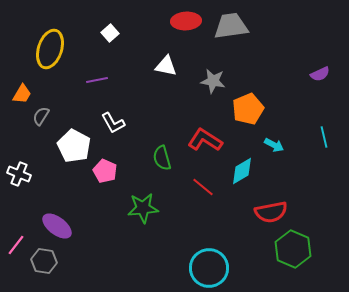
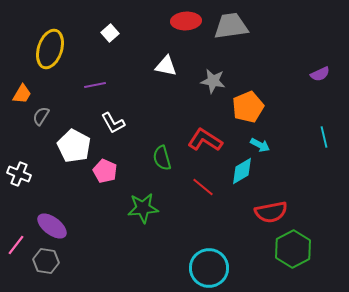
purple line: moved 2 px left, 5 px down
orange pentagon: moved 2 px up
cyan arrow: moved 14 px left
purple ellipse: moved 5 px left
green hexagon: rotated 9 degrees clockwise
gray hexagon: moved 2 px right
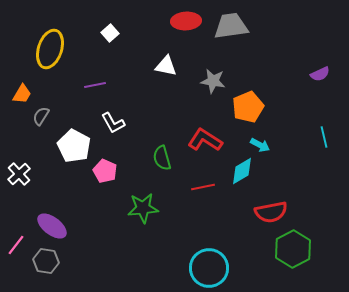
white cross: rotated 25 degrees clockwise
red line: rotated 50 degrees counterclockwise
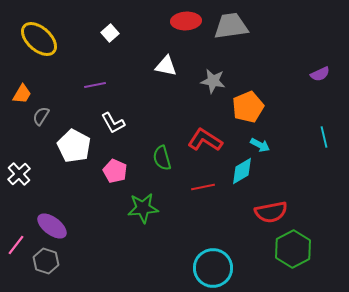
yellow ellipse: moved 11 px left, 10 px up; rotated 66 degrees counterclockwise
pink pentagon: moved 10 px right
gray hexagon: rotated 10 degrees clockwise
cyan circle: moved 4 px right
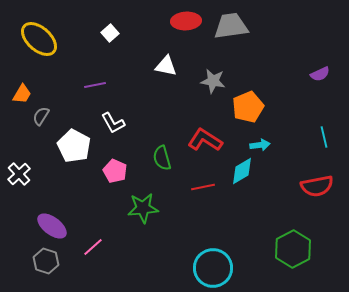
cyan arrow: rotated 36 degrees counterclockwise
red semicircle: moved 46 px right, 26 px up
pink line: moved 77 px right, 2 px down; rotated 10 degrees clockwise
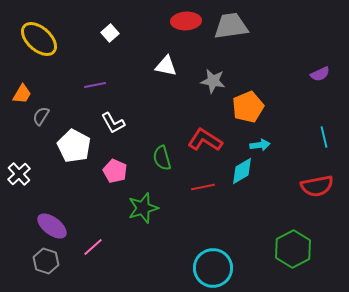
green star: rotated 12 degrees counterclockwise
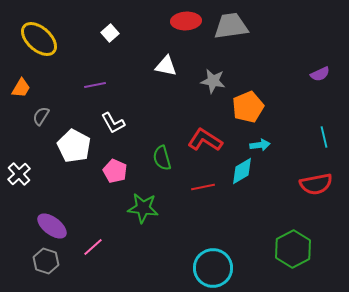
orange trapezoid: moved 1 px left, 6 px up
red semicircle: moved 1 px left, 2 px up
green star: rotated 24 degrees clockwise
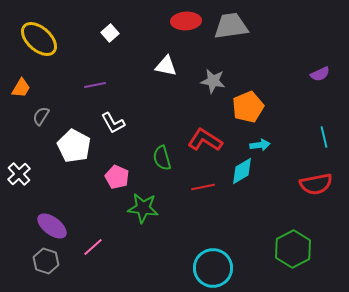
pink pentagon: moved 2 px right, 6 px down
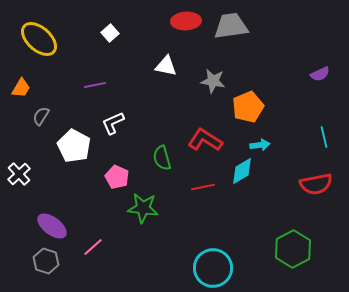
white L-shape: rotated 95 degrees clockwise
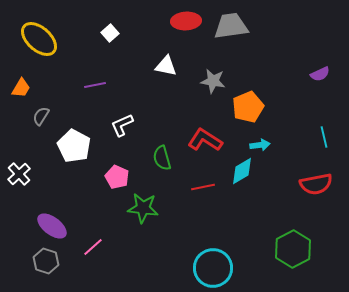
white L-shape: moved 9 px right, 2 px down
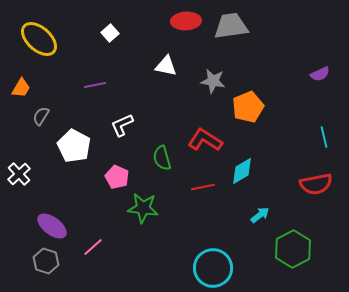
cyan arrow: moved 70 px down; rotated 30 degrees counterclockwise
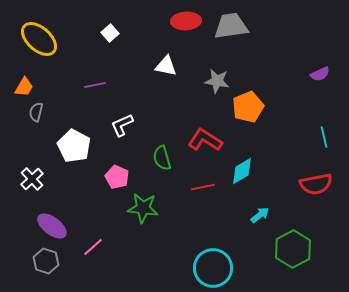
gray star: moved 4 px right
orange trapezoid: moved 3 px right, 1 px up
gray semicircle: moved 5 px left, 4 px up; rotated 18 degrees counterclockwise
white cross: moved 13 px right, 5 px down
